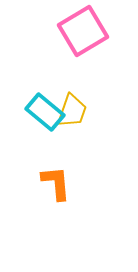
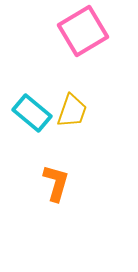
cyan rectangle: moved 13 px left, 1 px down
orange L-shape: rotated 21 degrees clockwise
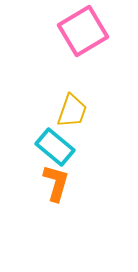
cyan rectangle: moved 23 px right, 34 px down
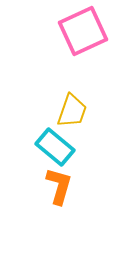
pink square: rotated 6 degrees clockwise
orange L-shape: moved 3 px right, 3 px down
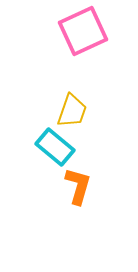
orange L-shape: moved 19 px right
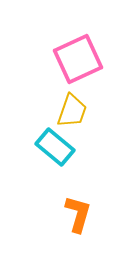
pink square: moved 5 px left, 28 px down
orange L-shape: moved 28 px down
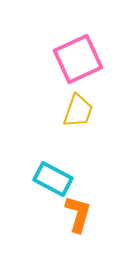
yellow trapezoid: moved 6 px right
cyan rectangle: moved 2 px left, 32 px down; rotated 12 degrees counterclockwise
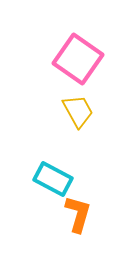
pink square: rotated 30 degrees counterclockwise
yellow trapezoid: rotated 48 degrees counterclockwise
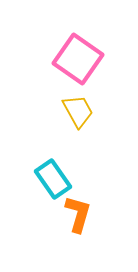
cyan rectangle: rotated 27 degrees clockwise
